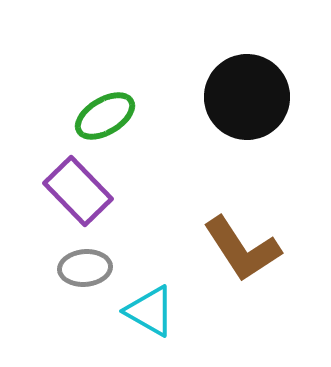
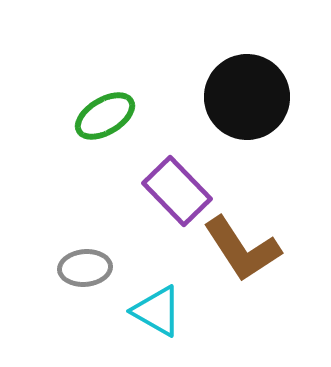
purple rectangle: moved 99 px right
cyan triangle: moved 7 px right
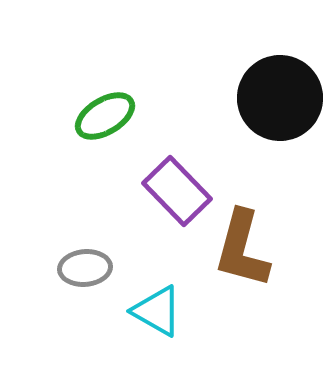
black circle: moved 33 px right, 1 px down
brown L-shape: rotated 48 degrees clockwise
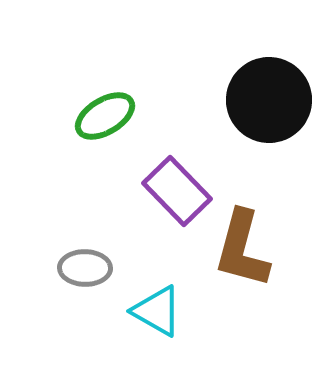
black circle: moved 11 px left, 2 px down
gray ellipse: rotated 6 degrees clockwise
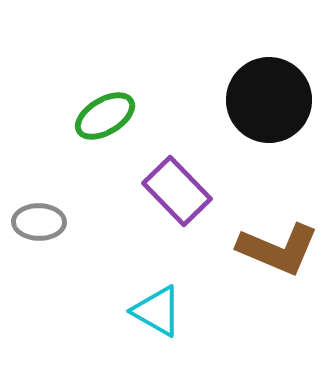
brown L-shape: moved 36 px right; rotated 82 degrees counterclockwise
gray ellipse: moved 46 px left, 46 px up
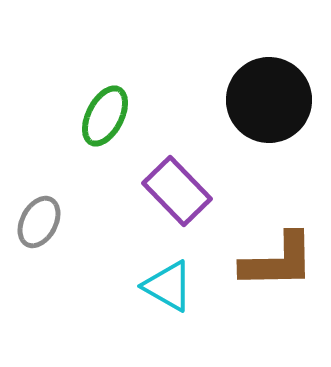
green ellipse: rotated 32 degrees counterclockwise
gray ellipse: rotated 63 degrees counterclockwise
brown L-shape: moved 12 px down; rotated 24 degrees counterclockwise
cyan triangle: moved 11 px right, 25 px up
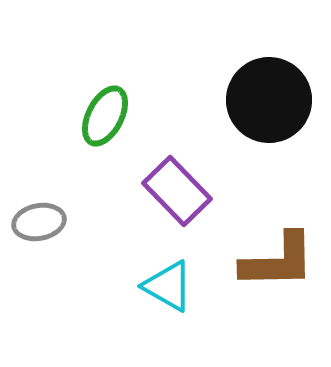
gray ellipse: rotated 51 degrees clockwise
